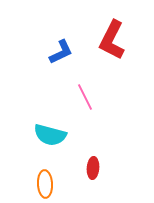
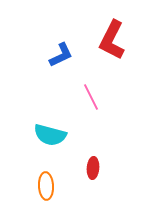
blue L-shape: moved 3 px down
pink line: moved 6 px right
orange ellipse: moved 1 px right, 2 px down
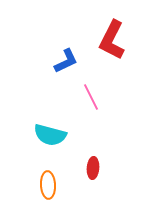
blue L-shape: moved 5 px right, 6 px down
orange ellipse: moved 2 px right, 1 px up
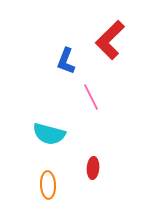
red L-shape: moved 2 px left; rotated 18 degrees clockwise
blue L-shape: rotated 136 degrees clockwise
cyan semicircle: moved 1 px left, 1 px up
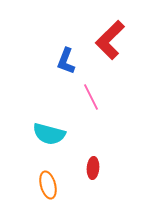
orange ellipse: rotated 12 degrees counterclockwise
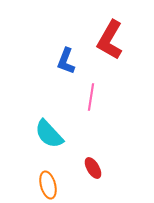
red L-shape: rotated 15 degrees counterclockwise
pink line: rotated 36 degrees clockwise
cyan semicircle: rotated 32 degrees clockwise
red ellipse: rotated 35 degrees counterclockwise
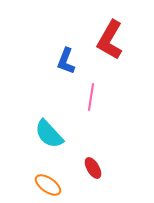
orange ellipse: rotated 40 degrees counterclockwise
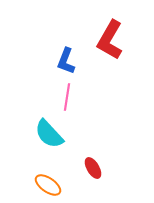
pink line: moved 24 px left
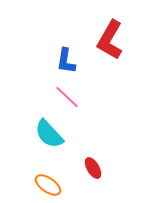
blue L-shape: rotated 12 degrees counterclockwise
pink line: rotated 56 degrees counterclockwise
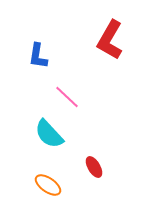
blue L-shape: moved 28 px left, 5 px up
red ellipse: moved 1 px right, 1 px up
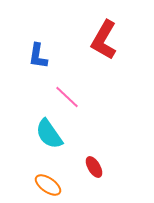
red L-shape: moved 6 px left
cyan semicircle: rotated 8 degrees clockwise
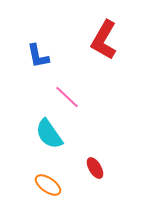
blue L-shape: rotated 20 degrees counterclockwise
red ellipse: moved 1 px right, 1 px down
